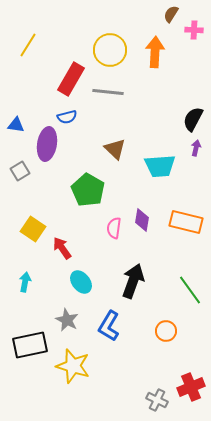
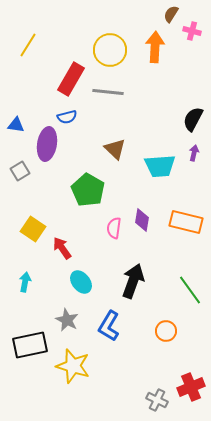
pink cross: moved 2 px left, 1 px down; rotated 12 degrees clockwise
orange arrow: moved 5 px up
purple arrow: moved 2 px left, 5 px down
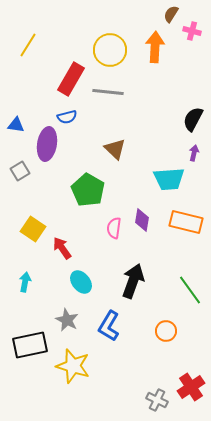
cyan trapezoid: moved 9 px right, 13 px down
red cross: rotated 12 degrees counterclockwise
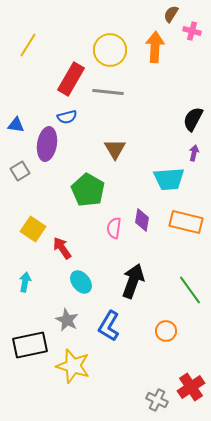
brown triangle: rotated 15 degrees clockwise
